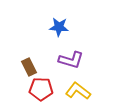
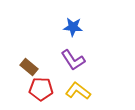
blue star: moved 14 px right
purple L-shape: moved 2 px right; rotated 40 degrees clockwise
brown rectangle: rotated 24 degrees counterclockwise
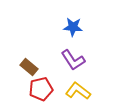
red pentagon: rotated 15 degrees counterclockwise
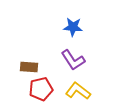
brown rectangle: rotated 36 degrees counterclockwise
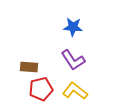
yellow L-shape: moved 3 px left
